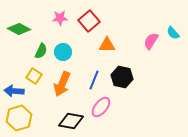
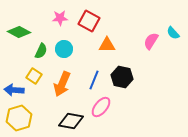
red square: rotated 20 degrees counterclockwise
green diamond: moved 3 px down
cyan circle: moved 1 px right, 3 px up
blue arrow: moved 1 px up
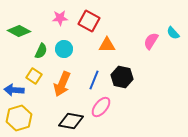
green diamond: moved 1 px up
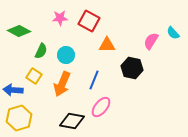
cyan circle: moved 2 px right, 6 px down
black hexagon: moved 10 px right, 9 px up
blue arrow: moved 1 px left
black diamond: moved 1 px right
